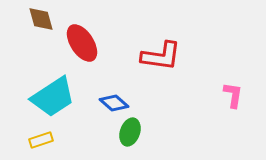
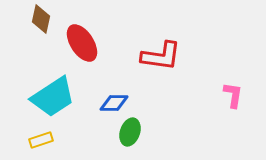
brown diamond: rotated 28 degrees clockwise
blue diamond: rotated 40 degrees counterclockwise
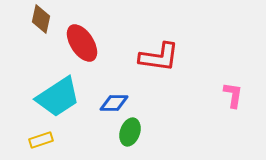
red L-shape: moved 2 px left, 1 px down
cyan trapezoid: moved 5 px right
